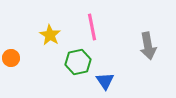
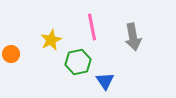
yellow star: moved 1 px right, 5 px down; rotated 15 degrees clockwise
gray arrow: moved 15 px left, 9 px up
orange circle: moved 4 px up
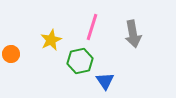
pink line: rotated 28 degrees clockwise
gray arrow: moved 3 px up
green hexagon: moved 2 px right, 1 px up
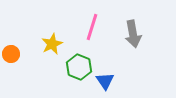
yellow star: moved 1 px right, 4 px down
green hexagon: moved 1 px left, 6 px down; rotated 25 degrees counterclockwise
